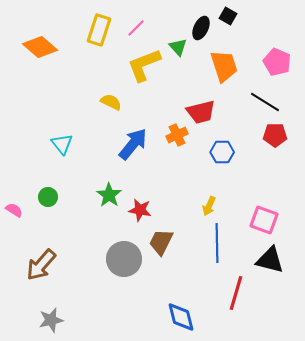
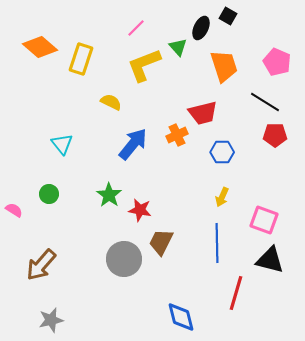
yellow rectangle: moved 18 px left, 29 px down
red trapezoid: moved 2 px right, 1 px down
green circle: moved 1 px right, 3 px up
yellow arrow: moved 13 px right, 9 px up
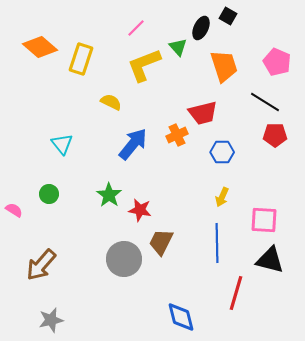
pink square: rotated 16 degrees counterclockwise
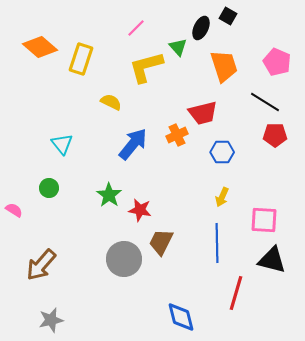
yellow L-shape: moved 2 px right, 2 px down; rotated 6 degrees clockwise
green circle: moved 6 px up
black triangle: moved 2 px right
